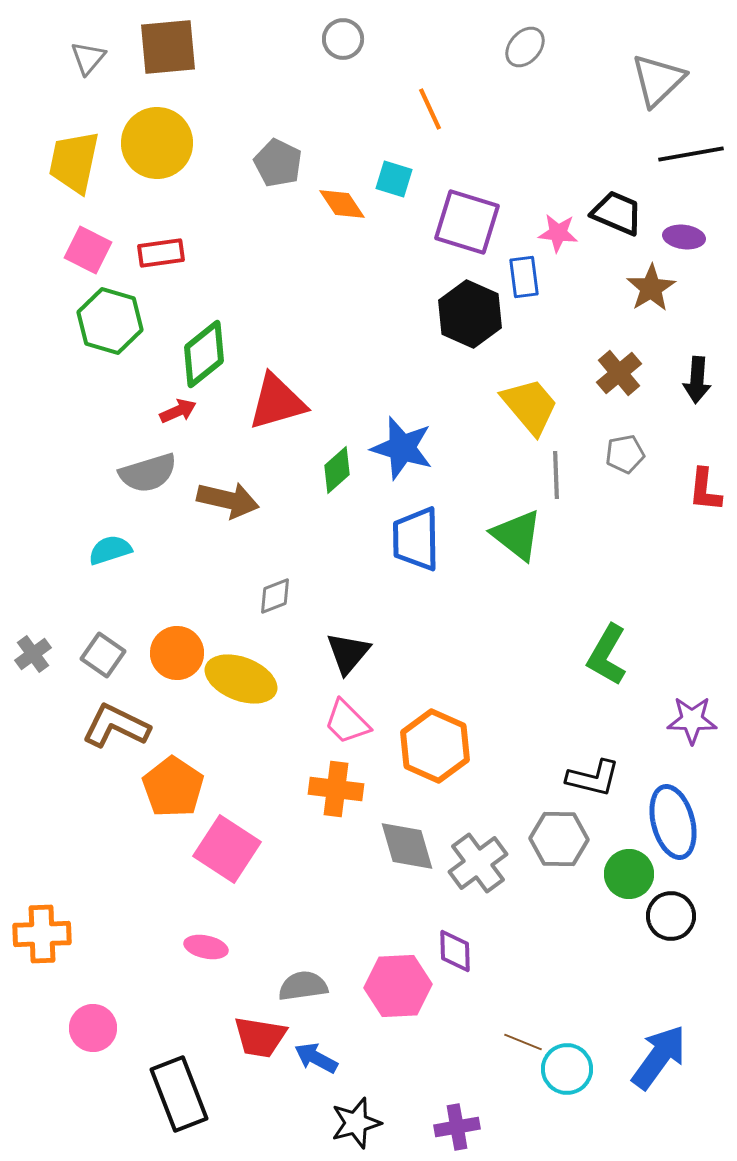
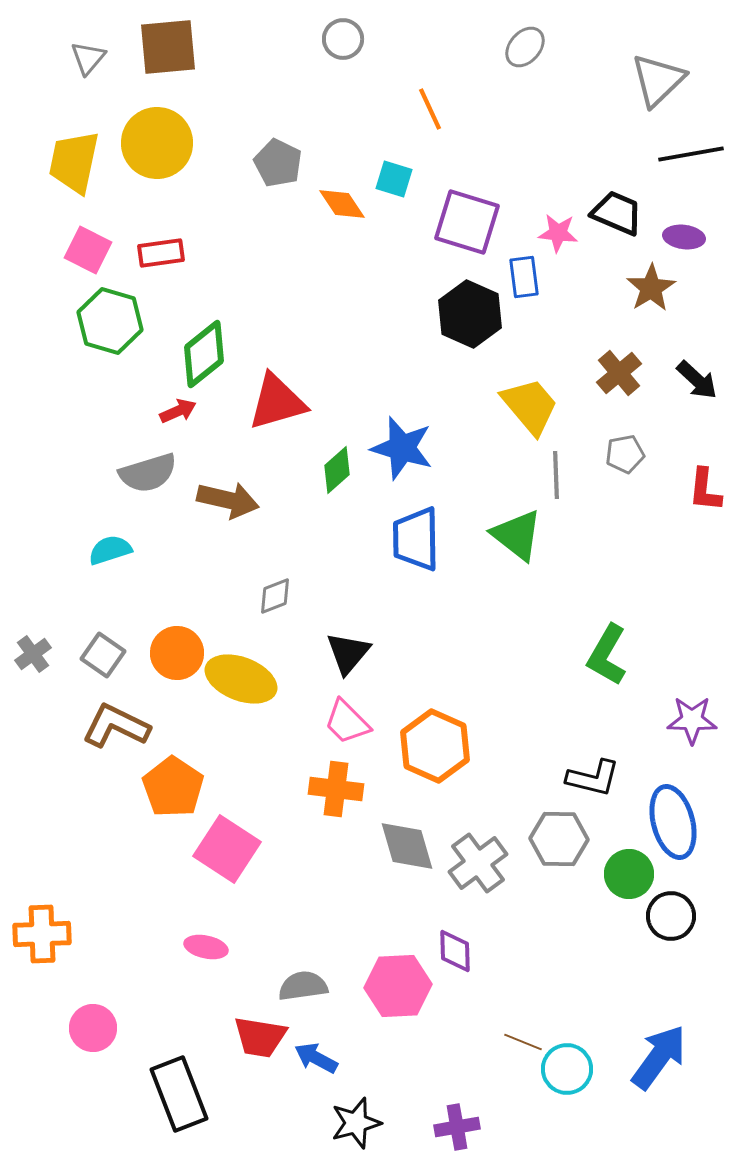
black arrow at (697, 380): rotated 51 degrees counterclockwise
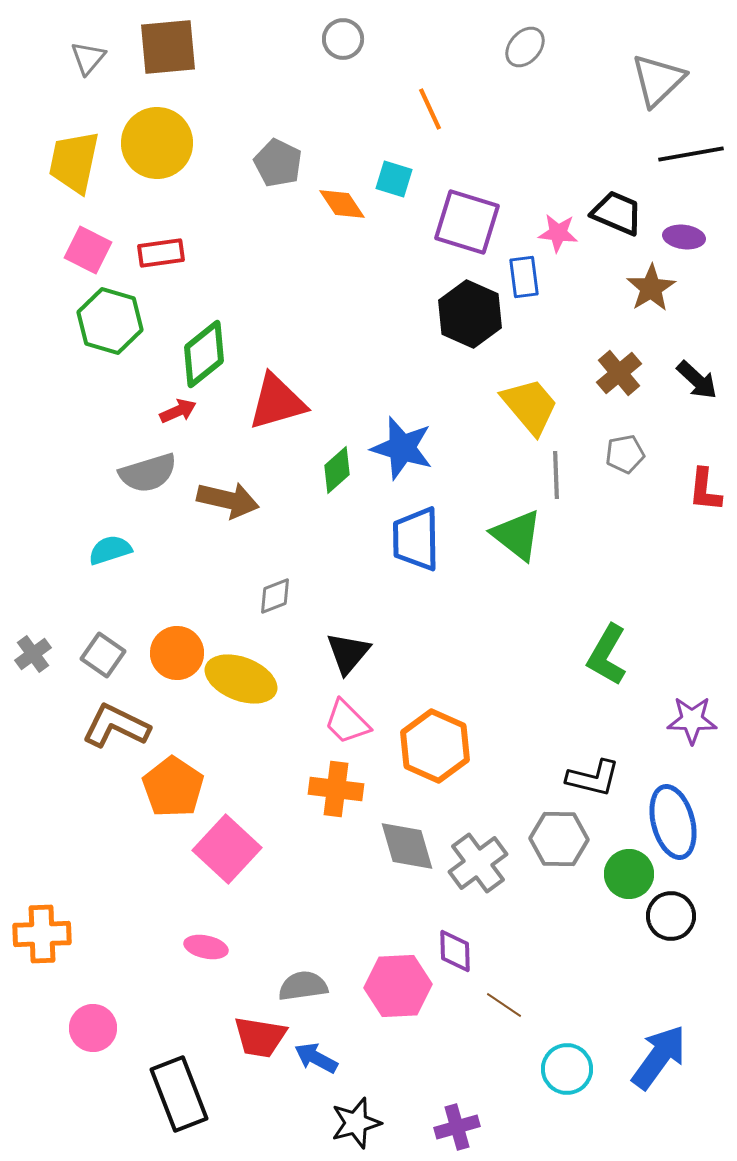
pink square at (227, 849): rotated 10 degrees clockwise
brown line at (523, 1042): moved 19 px left, 37 px up; rotated 12 degrees clockwise
purple cross at (457, 1127): rotated 6 degrees counterclockwise
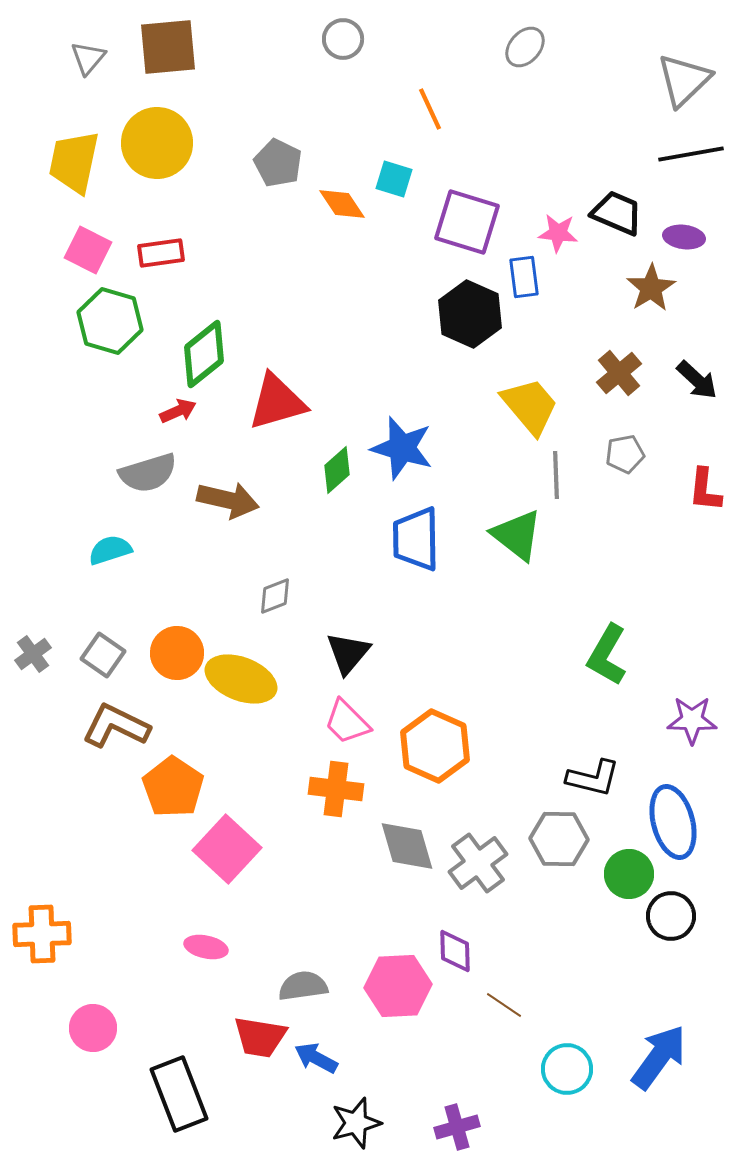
gray triangle at (658, 80): moved 26 px right
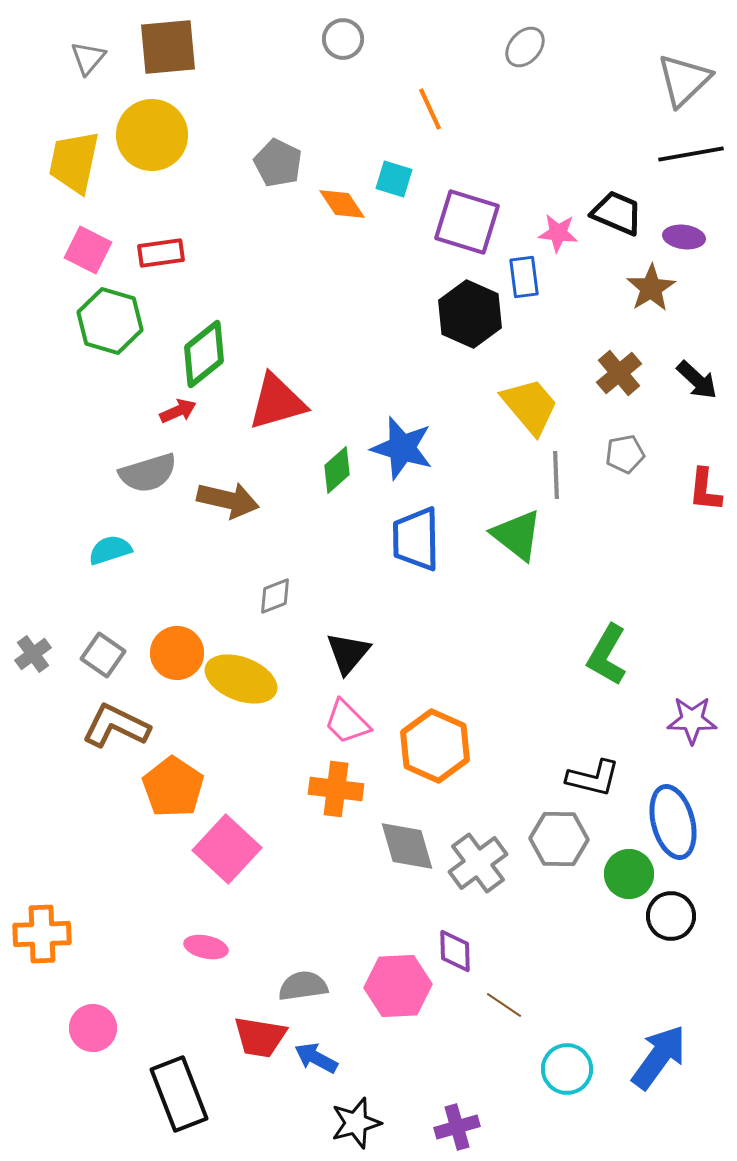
yellow circle at (157, 143): moved 5 px left, 8 px up
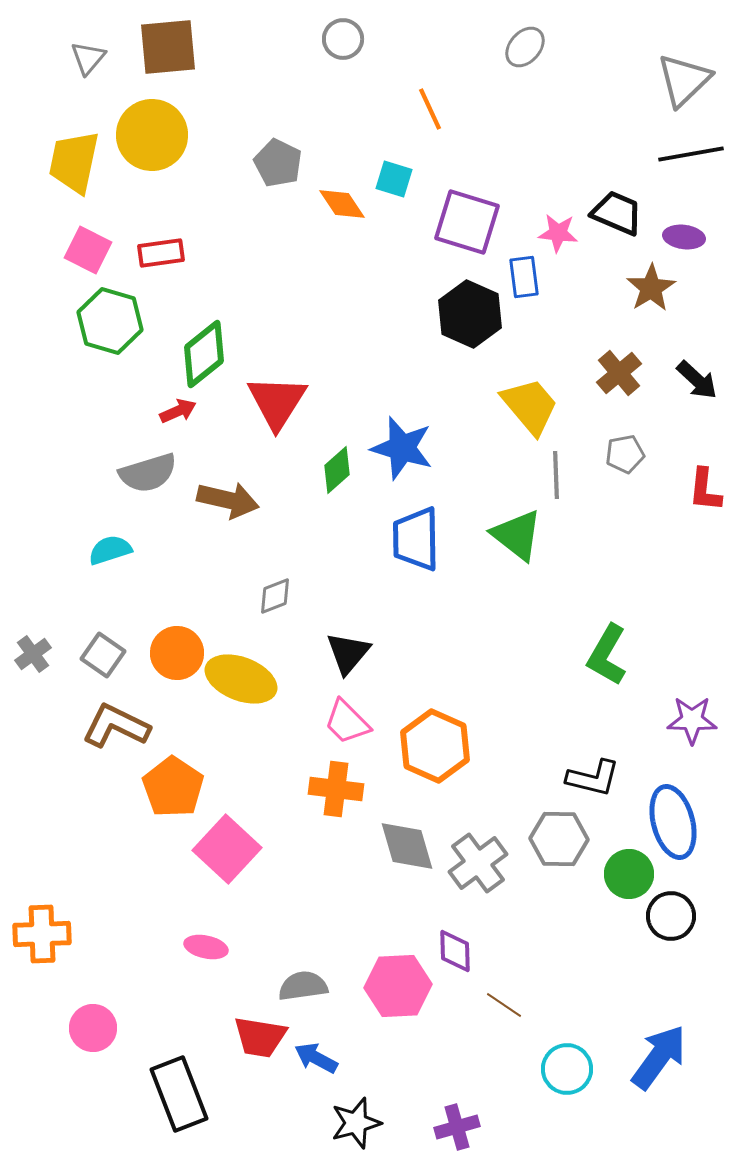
red triangle at (277, 402): rotated 42 degrees counterclockwise
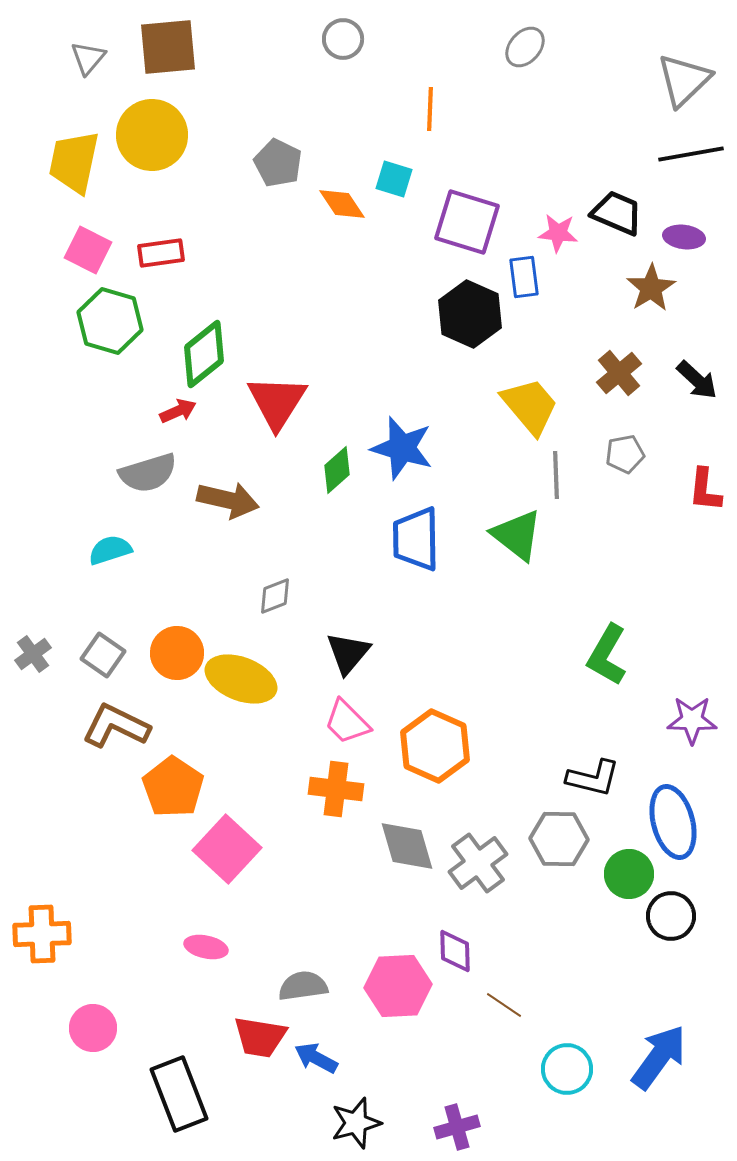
orange line at (430, 109): rotated 27 degrees clockwise
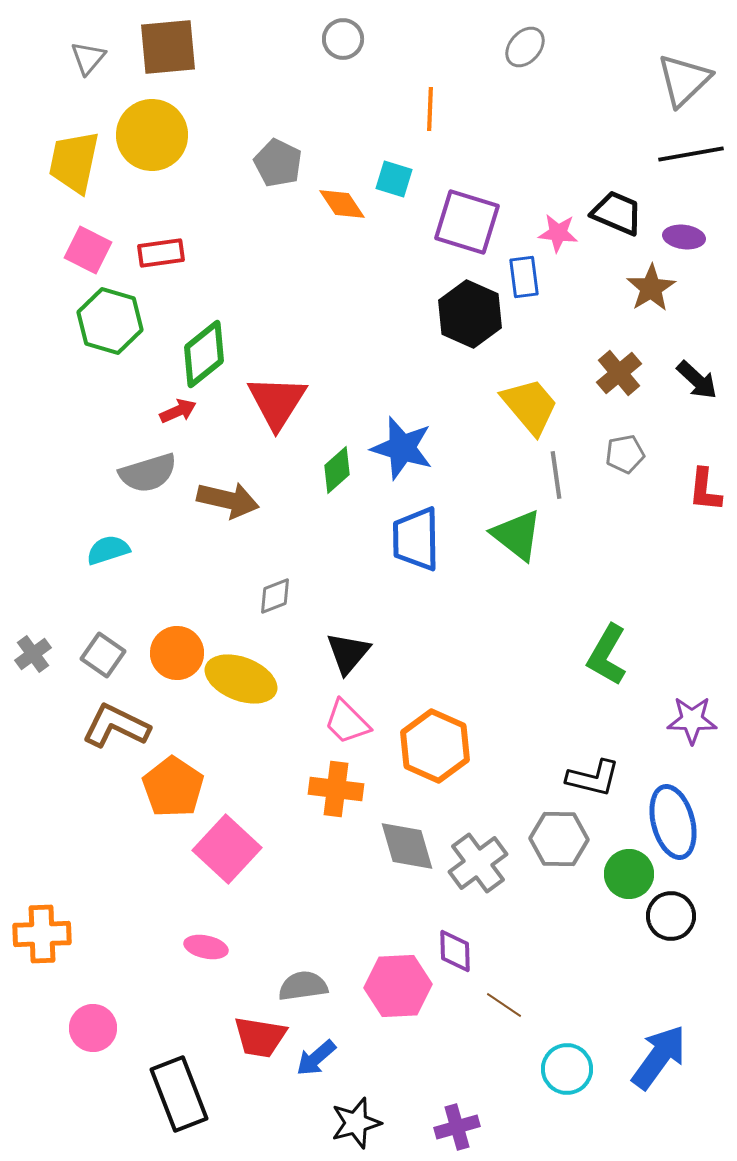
gray line at (556, 475): rotated 6 degrees counterclockwise
cyan semicircle at (110, 550): moved 2 px left
blue arrow at (316, 1058): rotated 69 degrees counterclockwise
